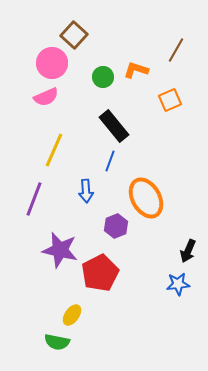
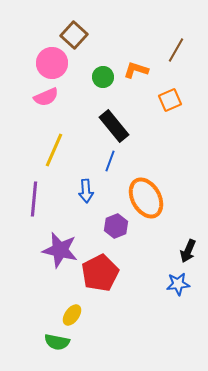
purple line: rotated 16 degrees counterclockwise
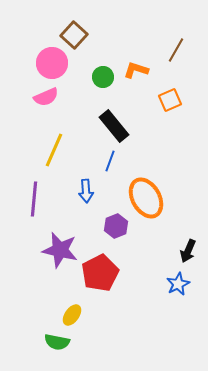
blue star: rotated 20 degrees counterclockwise
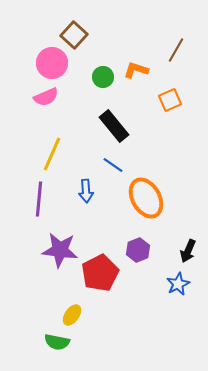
yellow line: moved 2 px left, 4 px down
blue line: moved 3 px right, 4 px down; rotated 75 degrees counterclockwise
purple line: moved 5 px right
purple hexagon: moved 22 px right, 24 px down
purple star: rotated 6 degrees counterclockwise
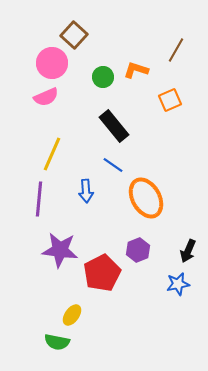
red pentagon: moved 2 px right
blue star: rotated 15 degrees clockwise
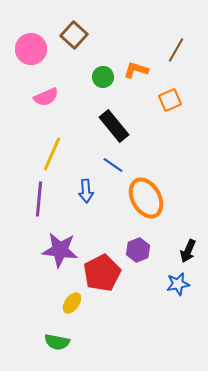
pink circle: moved 21 px left, 14 px up
yellow ellipse: moved 12 px up
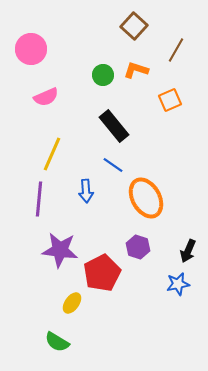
brown square: moved 60 px right, 9 px up
green circle: moved 2 px up
purple hexagon: moved 3 px up; rotated 20 degrees counterclockwise
green semicircle: rotated 20 degrees clockwise
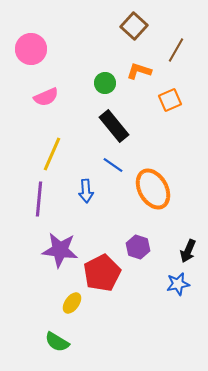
orange L-shape: moved 3 px right, 1 px down
green circle: moved 2 px right, 8 px down
orange ellipse: moved 7 px right, 9 px up
